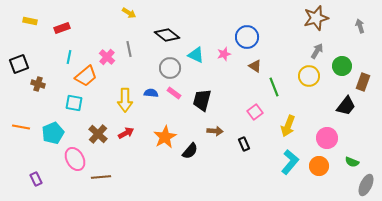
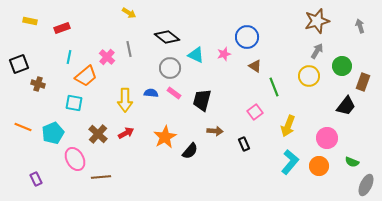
brown star at (316, 18): moved 1 px right, 3 px down
black diamond at (167, 35): moved 2 px down
orange line at (21, 127): moved 2 px right; rotated 12 degrees clockwise
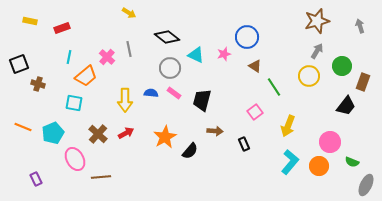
green line at (274, 87): rotated 12 degrees counterclockwise
pink circle at (327, 138): moved 3 px right, 4 px down
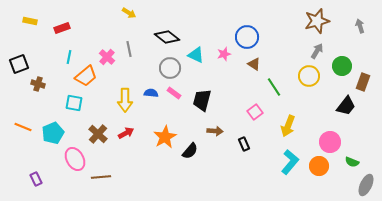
brown triangle at (255, 66): moved 1 px left, 2 px up
